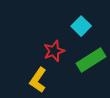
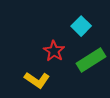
red star: rotated 20 degrees counterclockwise
yellow L-shape: moved 1 px left; rotated 90 degrees counterclockwise
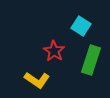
cyan square: rotated 12 degrees counterclockwise
green rectangle: rotated 40 degrees counterclockwise
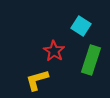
yellow L-shape: rotated 130 degrees clockwise
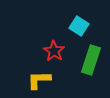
cyan square: moved 2 px left
yellow L-shape: moved 2 px right; rotated 15 degrees clockwise
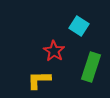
green rectangle: moved 7 px down
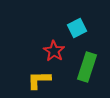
cyan square: moved 2 px left, 2 px down; rotated 30 degrees clockwise
green rectangle: moved 4 px left
